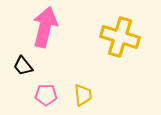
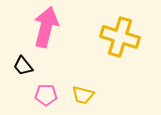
pink arrow: moved 1 px right
yellow trapezoid: rotated 110 degrees clockwise
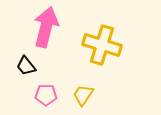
yellow cross: moved 18 px left, 8 px down
black trapezoid: moved 3 px right
yellow trapezoid: rotated 110 degrees clockwise
